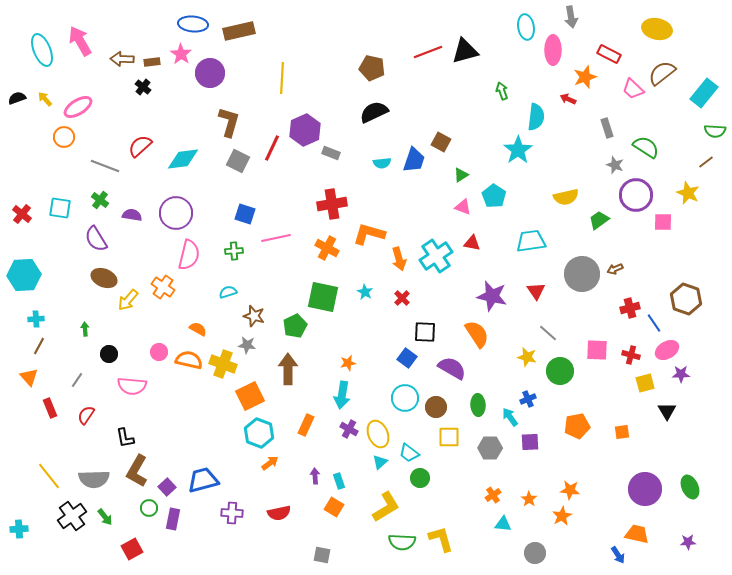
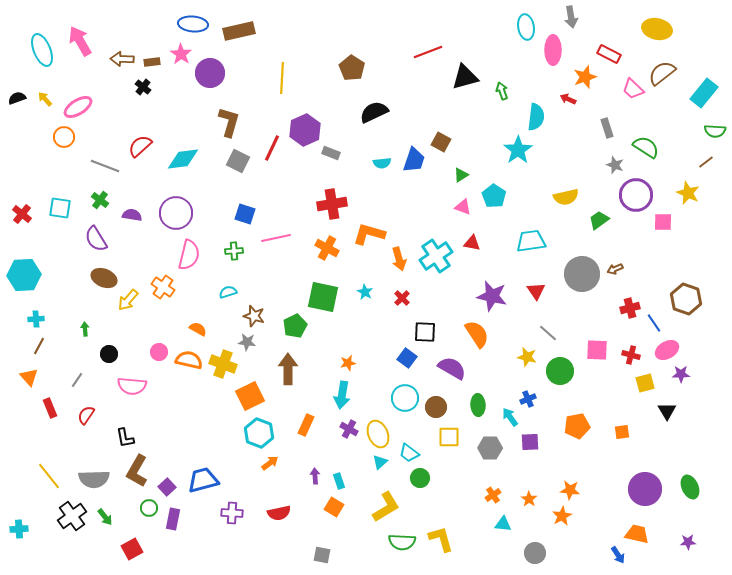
black triangle at (465, 51): moved 26 px down
brown pentagon at (372, 68): moved 20 px left; rotated 20 degrees clockwise
gray star at (247, 345): moved 3 px up
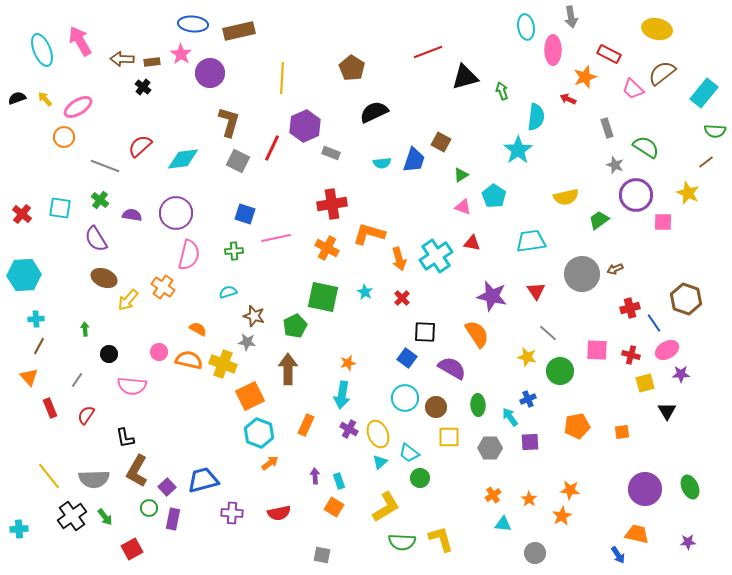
purple hexagon at (305, 130): moved 4 px up
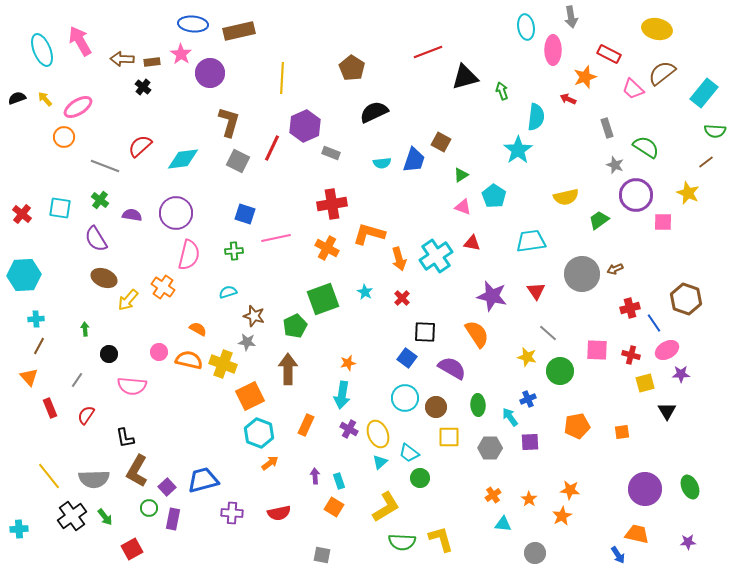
green square at (323, 297): moved 2 px down; rotated 32 degrees counterclockwise
